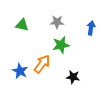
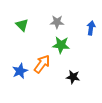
green triangle: rotated 32 degrees clockwise
green star: rotated 18 degrees clockwise
blue star: rotated 21 degrees clockwise
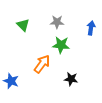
green triangle: moved 1 px right
blue star: moved 9 px left, 10 px down; rotated 28 degrees counterclockwise
black star: moved 2 px left, 2 px down
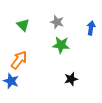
gray star: rotated 16 degrees clockwise
orange arrow: moved 23 px left, 4 px up
black star: rotated 24 degrees counterclockwise
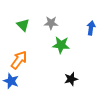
gray star: moved 6 px left, 1 px down; rotated 16 degrees counterclockwise
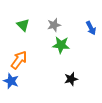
gray star: moved 3 px right, 2 px down; rotated 16 degrees counterclockwise
blue arrow: rotated 144 degrees clockwise
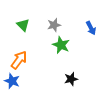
green star: rotated 18 degrees clockwise
blue star: moved 1 px right
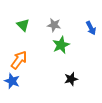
gray star: rotated 24 degrees clockwise
green star: rotated 24 degrees clockwise
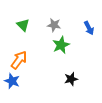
blue arrow: moved 2 px left
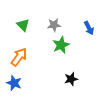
gray star: rotated 16 degrees counterclockwise
orange arrow: moved 3 px up
blue star: moved 2 px right, 2 px down
